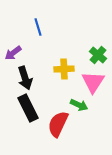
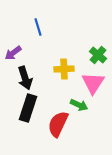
pink triangle: moved 1 px down
black rectangle: rotated 44 degrees clockwise
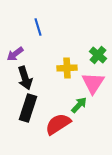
purple arrow: moved 2 px right, 1 px down
yellow cross: moved 3 px right, 1 px up
green arrow: rotated 72 degrees counterclockwise
red semicircle: rotated 32 degrees clockwise
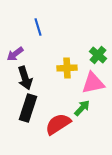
pink triangle: rotated 45 degrees clockwise
green arrow: moved 3 px right, 3 px down
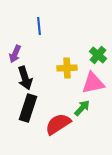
blue line: moved 1 px right, 1 px up; rotated 12 degrees clockwise
purple arrow: rotated 30 degrees counterclockwise
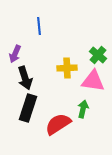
pink triangle: moved 2 px up; rotated 20 degrees clockwise
green arrow: moved 1 px right, 1 px down; rotated 30 degrees counterclockwise
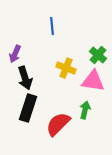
blue line: moved 13 px right
yellow cross: moved 1 px left; rotated 24 degrees clockwise
green arrow: moved 2 px right, 1 px down
red semicircle: rotated 12 degrees counterclockwise
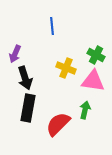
green cross: moved 2 px left; rotated 12 degrees counterclockwise
black rectangle: rotated 8 degrees counterclockwise
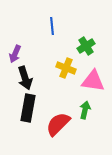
green cross: moved 10 px left, 9 px up; rotated 30 degrees clockwise
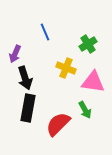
blue line: moved 7 px left, 6 px down; rotated 18 degrees counterclockwise
green cross: moved 2 px right, 2 px up
pink triangle: moved 1 px down
green arrow: rotated 138 degrees clockwise
